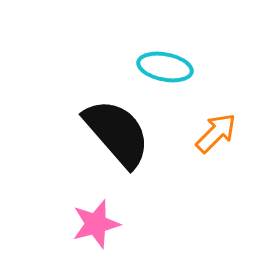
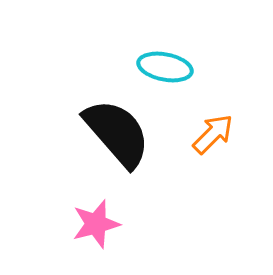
orange arrow: moved 3 px left, 1 px down
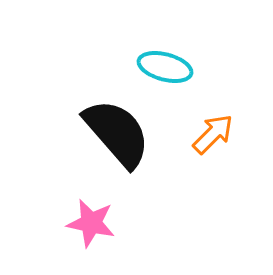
cyan ellipse: rotated 4 degrees clockwise
pink star: moved 5 px left, 1 px up; rotated 27 degrees clockwise
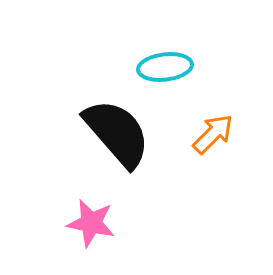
cyan ellipse: rotated 22 degrees counterclockwise
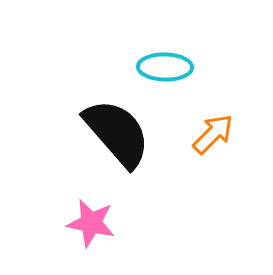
cyan ellipse: rotated 8 degrees clockwise
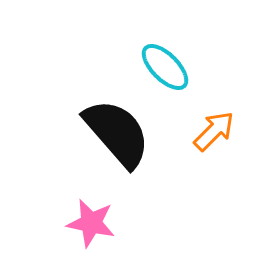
cyan ellipse: rotated 44 degrees clockwise
orange arrow: moved 1 px right, 3 px up
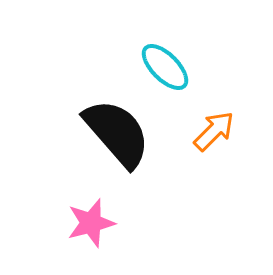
pink star: rotated 27 degrees counterclockwise
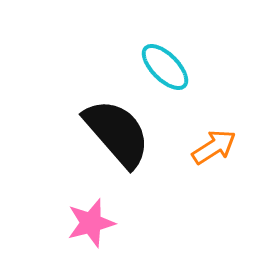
orange arrow: moved 16 px down; rotated 12 degrees clockwise
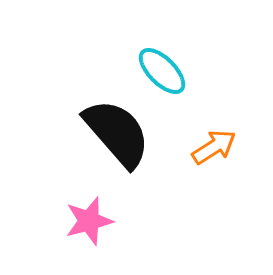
cyan ellipse: moved 3 px left, 4 px down
pink star: moved 2 px left, 2 px up
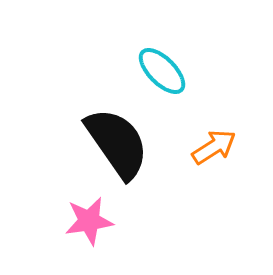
black semicircle: moved 10 px down; rotated 6 degrees clockwise
pink star: rotated 6 degrees clockwise
